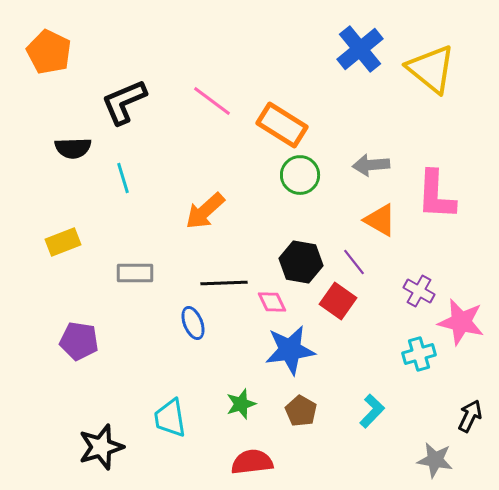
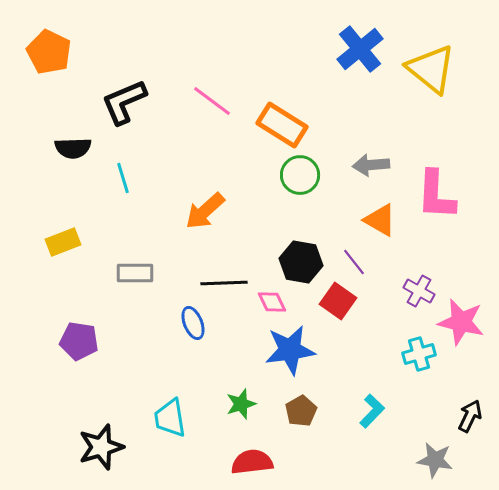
brown pentagon: rotated 12 degrees clockwise
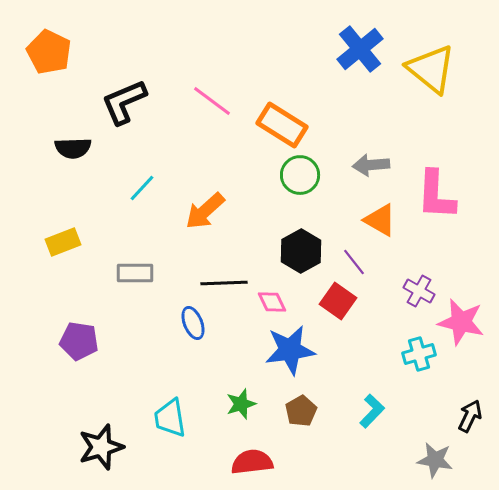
cyan line: moved 19 px right, 10 px down; rotated 60 degrees clockwise
black hexagon: moved 11 px up; rotated 21 degrees clockwise
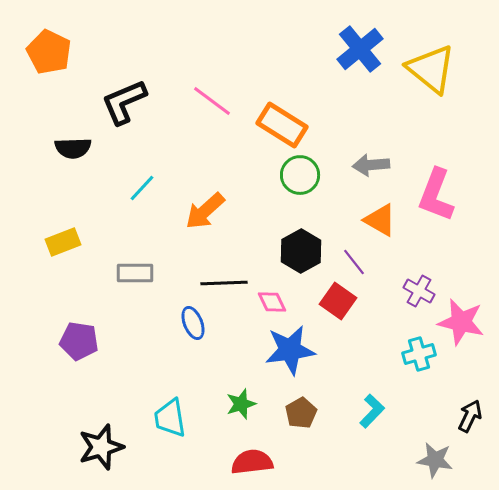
pink L-shape: rotated 18 degrees clockwise
brown pentagon: moved 2 px down
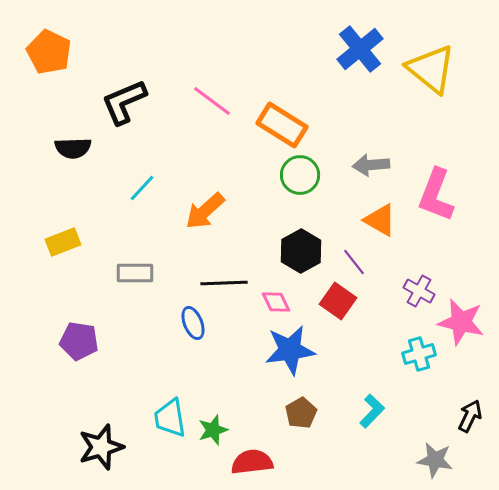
pink diamond: moved 4 px right
green star: moved 28 px left, 26 px down
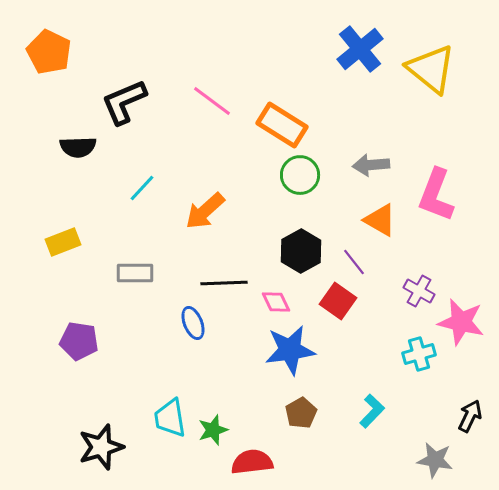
black semicircle: moved 5 px right, 1 px up
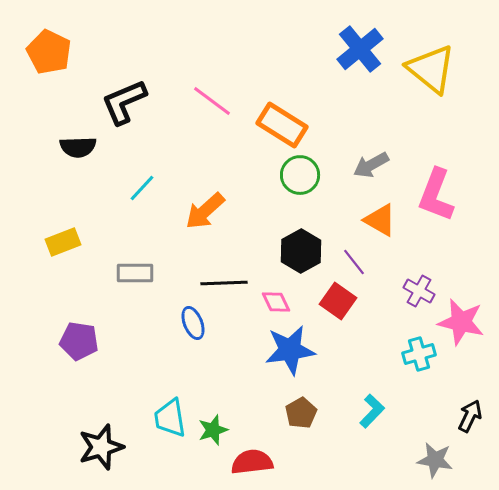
gray arrow: rotated 24 degrees counterclockwise
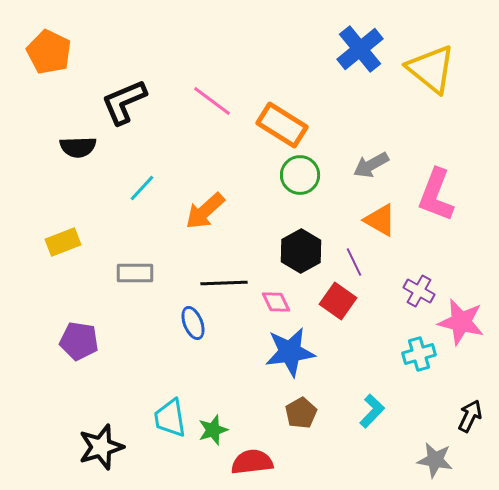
purple line: rotated 12 degrees clockwise
blue star: moved 2 px down
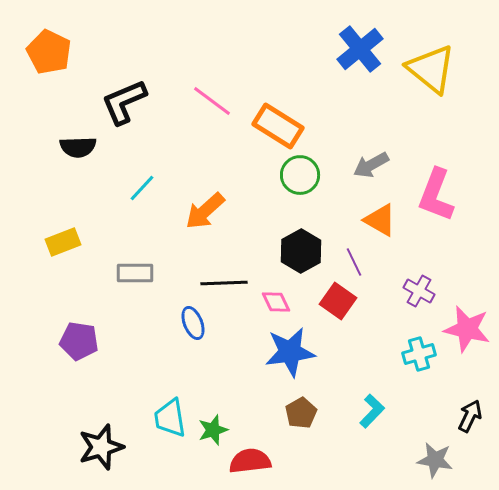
orange rectangle: moved 4 px left, 1 px down
pink star: moved 6 px right, 7 px down
red semicircle: moved 2 px left, 1 px up
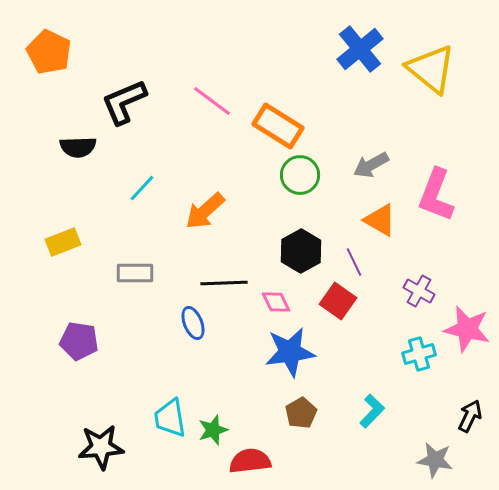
black star: rotated 12 degrees clockwise
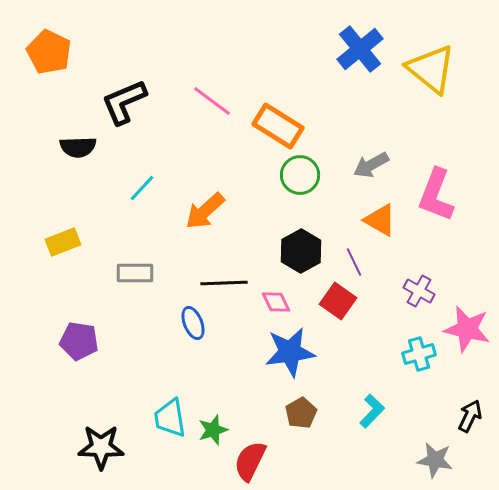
black star: rotated 6 degrees clockwise
red semicircle: rotated 57 degrees counterclockwise
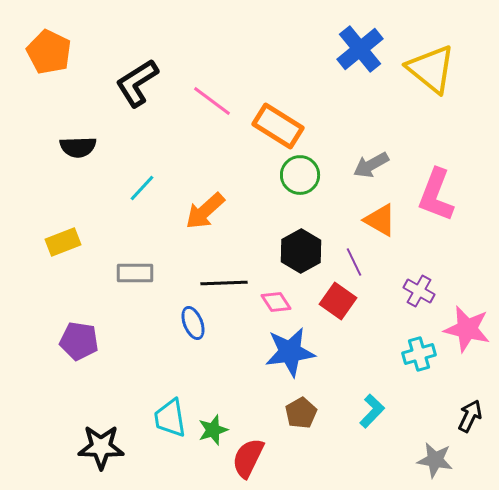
black L-shape: moved 13 px right, 19 px up; rotated 9 degrees counterclockwise
pink diamond: rotated 8 degrees counterclockwise
red semicircle: moved 2 px left, 3 px up
